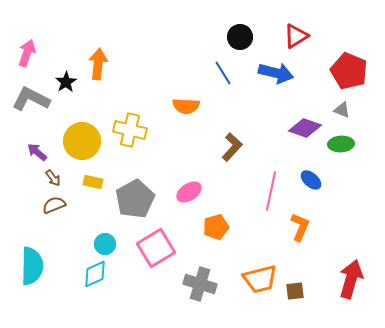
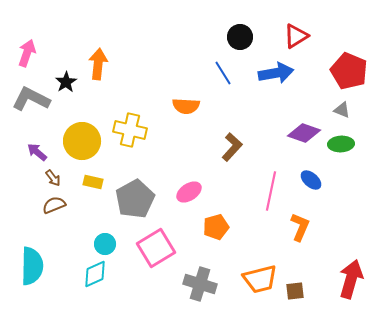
blue arrow: rotated 24 degrees counterclockwise
purple diamond: moved 1 px left, 5 px down
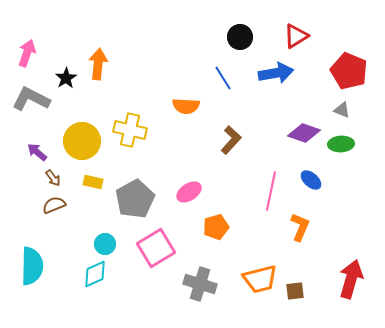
blue line: moved 5 px down
black star: moved 4 px up
brown L-shape: moved 1 px left, 7 px up
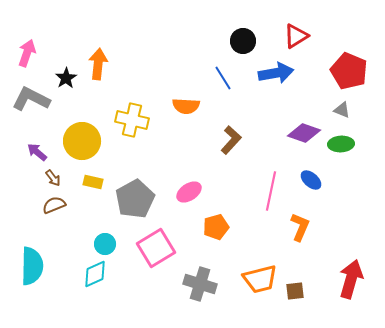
black circle: moved 3 px right, 4 px down
yellow cross: moved 2 px right, 10 px up
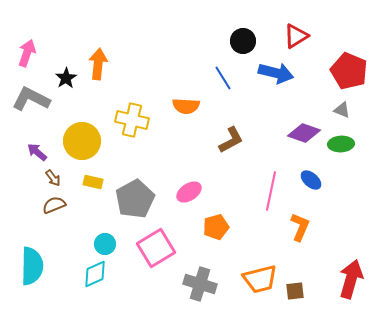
blue arrow: rotated 24 degrees clockwise
brown L-shape: rotated 20 degrees clockwise
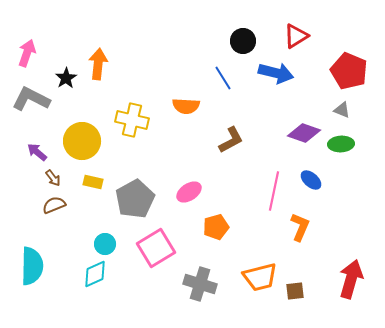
pink line: moved 3 px right
orange trapezoid: moved 2 px up
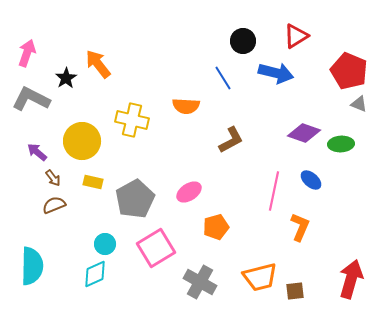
orange arrow: rotated 44 degrees counterclockwise
gray triangle: moved 17 px right, 6 px up
gray cross: moved 2 px up; rotated 12 degrees clockwise
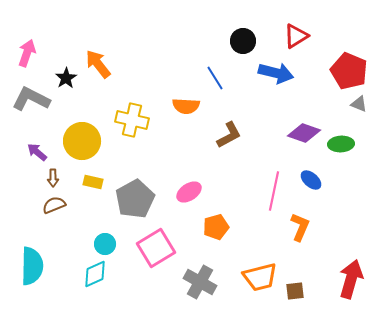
blue line: moved 8 px left
brown L-shape: moved 2 px left, 5 px up
brown arrow: rotated 36 degrees clockwise
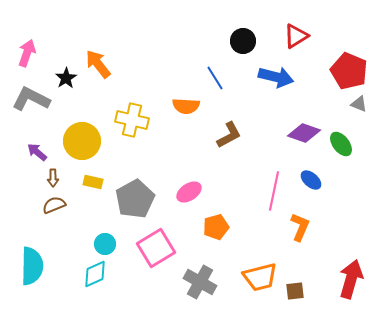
blue arrow: moved 4 px down
green ellipse: rotated 55 degrees clockwise
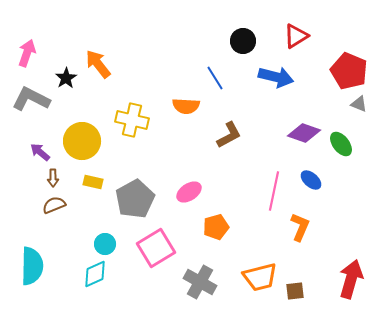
purple arrow: moved 3 px right
